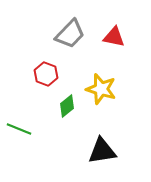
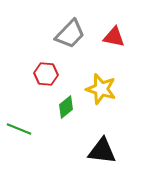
red hexagon: rotated 15 degrees counterclockwise
green diamond: moved 1 px left, 1 px down
black triangle: rotated 16 degrees clockwise
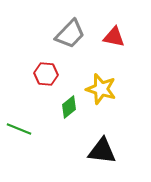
green diamond: moved 3 px right
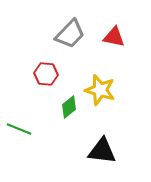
yellow star: moved 1 px left, 1 px down
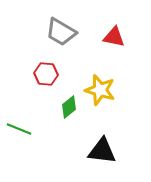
gray trapezoid: moved 9 px left, 2 px up; rotated 76 degrees clockwise
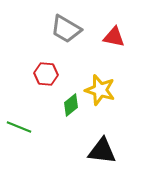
gray trapezoid: moved 5 px right, 3 px up
green diamond: moved 2 px right, 2 px up
green line: moved 2 px up
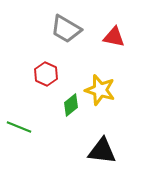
red hexagon: rotated 20 degrees clockwise
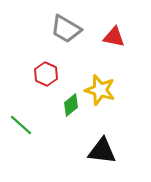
green line: moved 2 px right, 2 px up; rotated 20 degrees clockwise
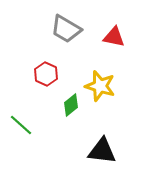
yellow star: moved 4 px up
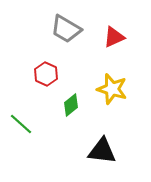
red triangle: rotated 35 degrees counterclockwise
yellow star: moved 12 px right, 3 px down
green line: moved 1 px up
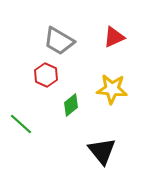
gray trapezoid: moved 7 px left, 12 px down
red hexagon: moved 1 px down
yellow star: rotated 12 degrees counterclockwise
black triangle: rotated 44 degrees clockwise
